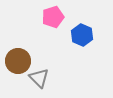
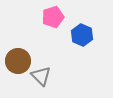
gray triangle: moved 2 px right, 2 px up
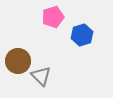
blue hexagon: rotated 20 degrees clockwise
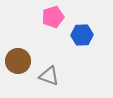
blue hexagon: rotated 15 degrees clockwise
gray triangle: moved 8 px right; rotated 25 degrees counterclockwise
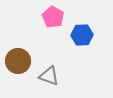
pink pentagon: rotated 25 degrees counterclockwise
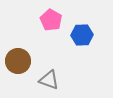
pink pentagon: moved 2 px left, 3 px down
gray triangle: moved 4 px down
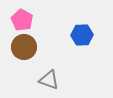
pink pentagon: moved 29 px left
brown circle: moved 6 px right, 14 px up
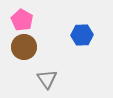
gray triangle: moved 2 px left, 1 px up; rotated 35 degrees clockwise
